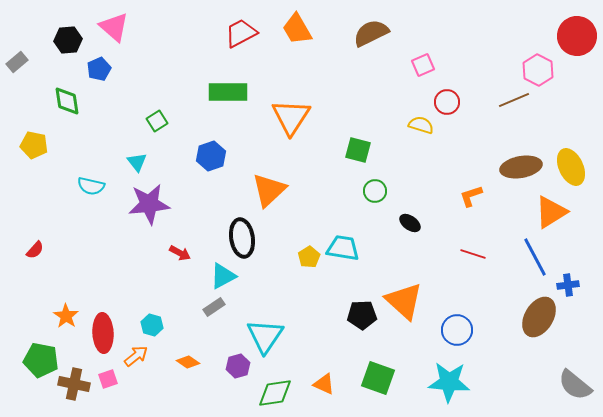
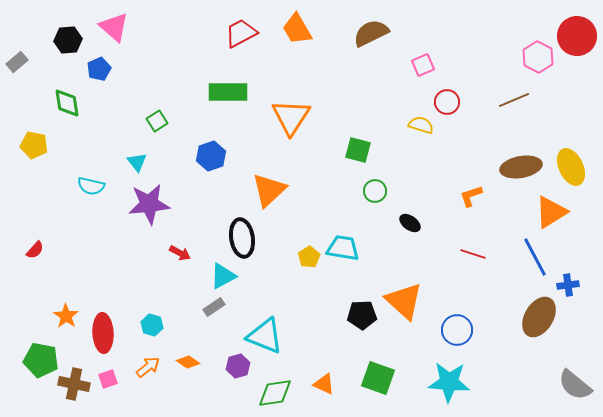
pink hexagon at (538, 70): moved 13 px up
green diamond at (67, 101): moved 2 px down
cyan triangle at (265, 336): rotated 42 degrees counterclockwise
orange arrow at (136, 356): moved 12 px right, 11 px down
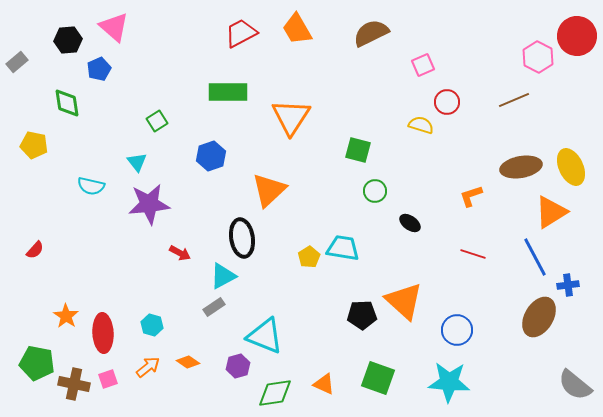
green pentagon at (41, 360): moved 4 px left, 3 px down
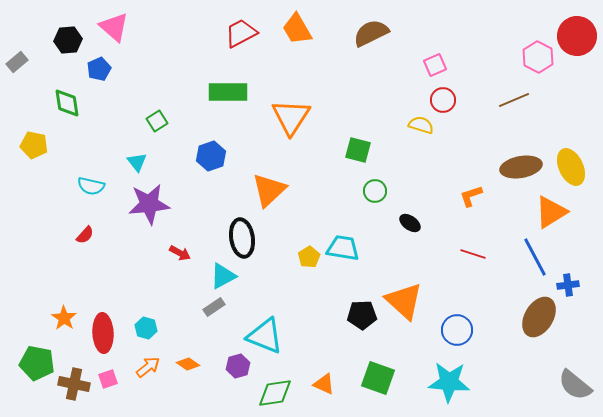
pink square at (423, 65): moved 12 px right
red circle at (447, 102): moved 4 px left, 2 px up
red semicircle at (35, 250): moved 50 px right, 15 px up
orange star at (66, 316): moved 2 px left, 2 px down
cyan hexagon at (152, 325): moved 6 px left, 3 px down
orange diamond at (188, 362): moved 2 px down
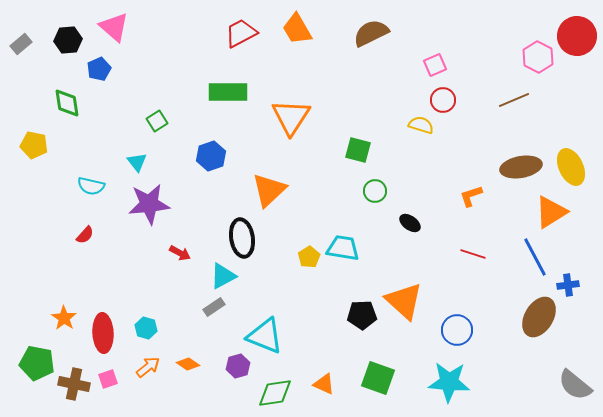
gray rectangle at (17, 62): moved 4 px right, 18 px up
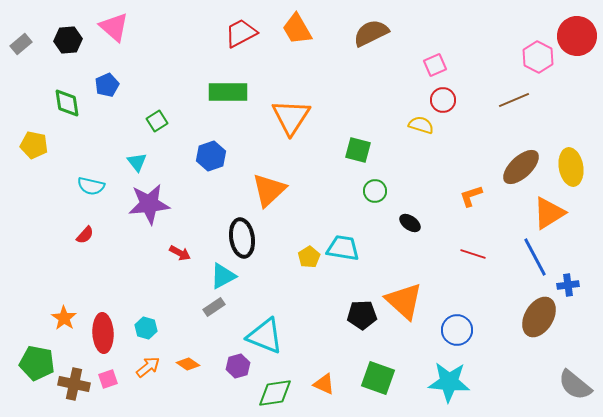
blue pentagon at (99, 69): moved 8 px right, 16 px down
brown ellipse at (521, 167): rotated 33 degrees counterclockwise
yellow ellipse at (571, 167): rotated 15 degrees clockwise
orange triangle at (551, 212): moved 2 px left, 1 px down
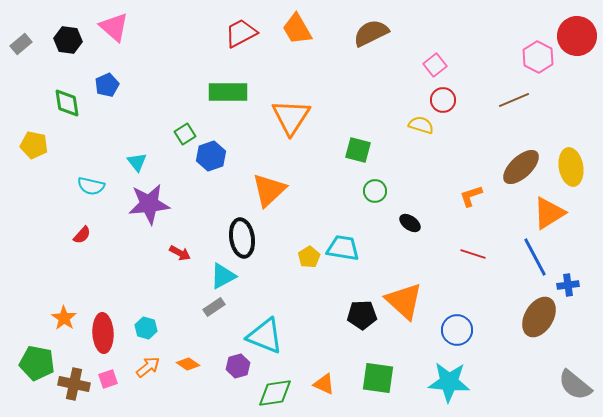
black hexagon at (68, 40): rotated 12 degrees clockwise
pink square at (435, 65): rotated 15 degrees counterclockwise
green square at (157, 121): moved 28 px right, 13 px down
red semicircle at (85, 235): moved 3 px left
green square at (378, 378): rotated 12 degrees counterclockwise
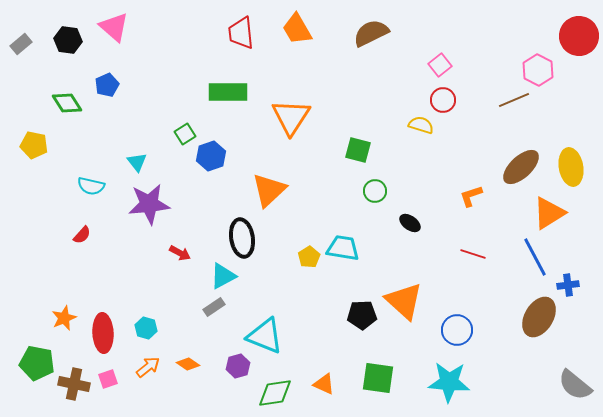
red trapezoid at (241, 33): rotated 68 degrees counterclockwise
red circle at (577, 36): moved 2 px right
pink hexagon at (538, 57): moved 13 px down
pink square at (435, 65): moved 5 px right
green diamond at (67, 103): rotated 24 degrees counterclockwise
orange star at (64, 318): rotated 15 degrees clockwise
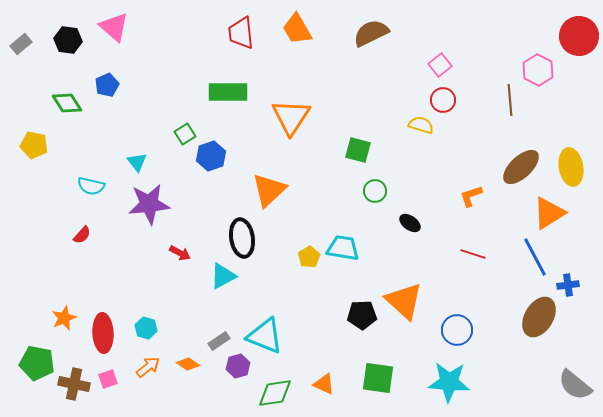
brown line at (514, 100): moved 4 px left; rotated 72 degrees counterclockwise
gray rectangle at (214, 307): moved 5 px right, 34 px down
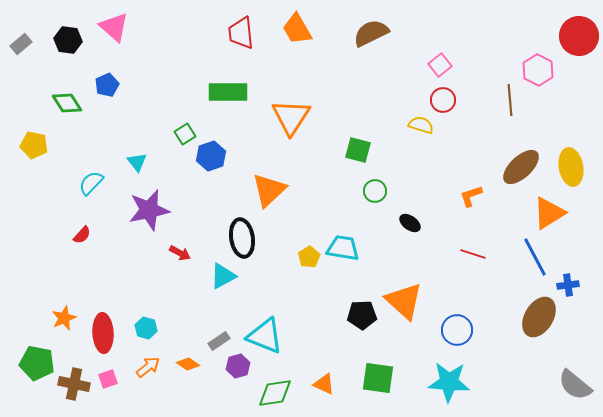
cyan semicircle at (91, 186): moved 3 px up; rotated 120 degrees clockwise
purple star at (149, 204): moved 6 px down; rotated 6 degrees counterclockwise
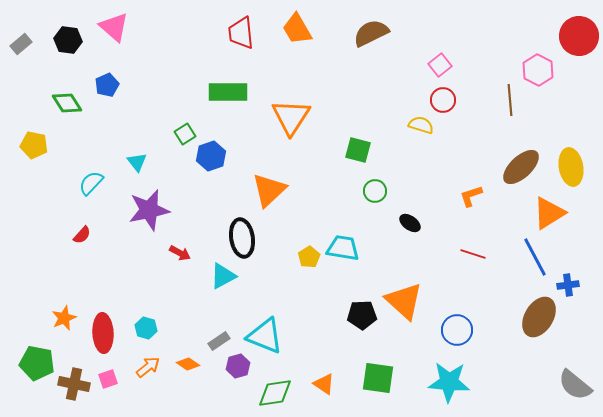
orange triangle at (324, 384): rotated 10 degrees clockwise
